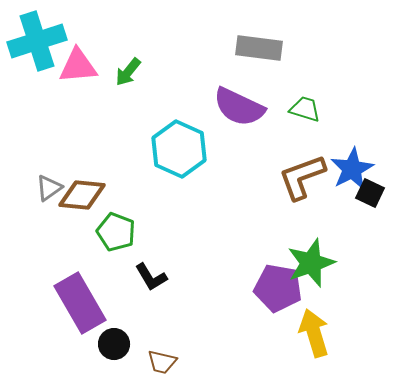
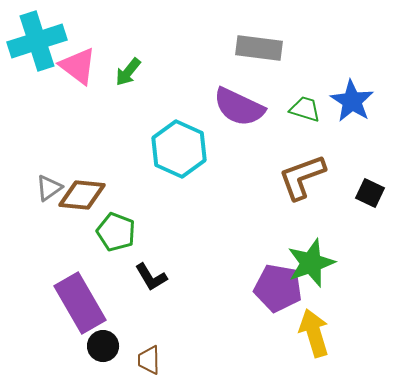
pink triangle: rotated 42 degrees clockwise
blue star: moved 68 px up; rotated 12 degrees counterclockwise
black circle: moved 11 px left, 2 px down
brown trapezoid: moved 13 px left, 2 px up; rotated 76 degrees clockwise
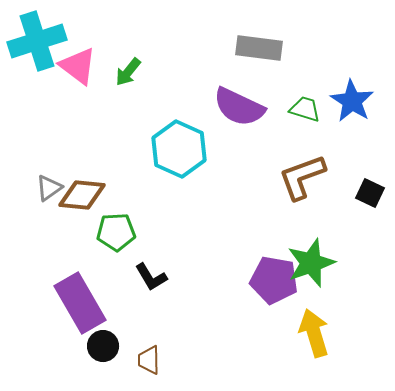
green pentagon: rotated 24 degrees counterclockwise
purple pentagon: moved 4 px left, 8 px up
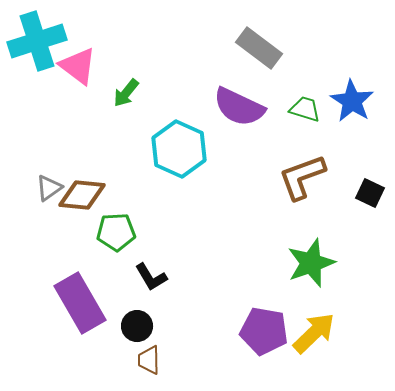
gray rectangle: rotated 30 degrees clockwise
green arrow: moved 2 px left, 21 px down
purple pentagon: moved 10 px left, 51 px down
yellow arrow: rotated 63 degrees clockwise
black circle: moved 34 px right, 20 px up
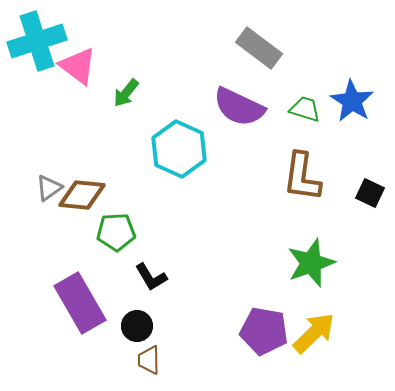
brown L-shape: rotated 62 degrees counterclockwise
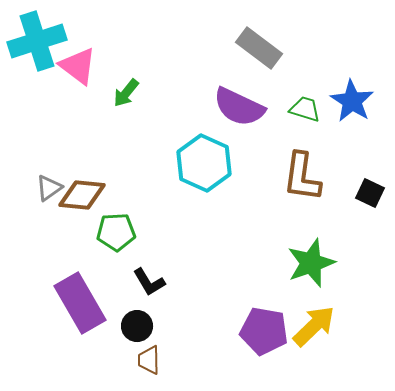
cyan hexagon: moved 25 px right, 14 px down
black L-shape: moved 2 px left, 5 px down
yellow arrow: moved 7 px up
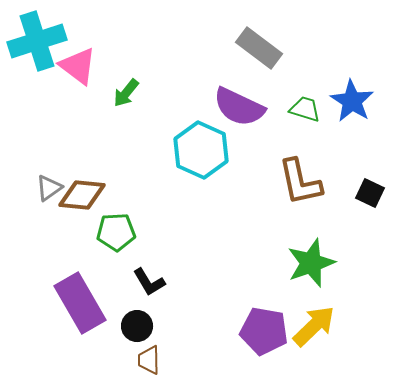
cyan hexagon: moved 3 px left, 13 px up
brown L-shape: moved 2 px left, 5 px down; rotated 20 degrees counterclockwise
